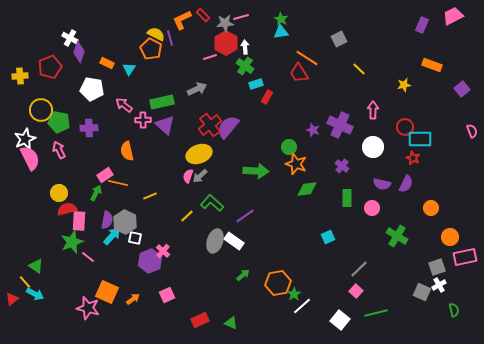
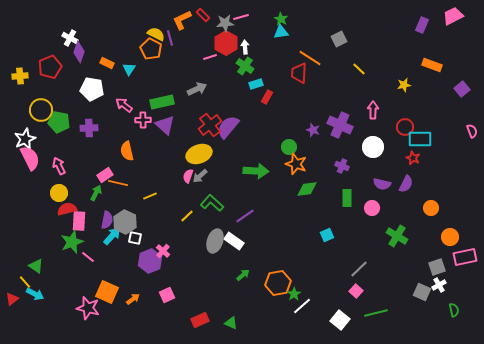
orange line at (307, 58): moved 3 px right
red trapezoid at (299, 73): rotated 35 degrees clockwise
pink arrow at (59, 150): moved 16 px down
purple cross at (342, 166): rotated 16 degrees counterclockwise
cyan square at (328, 237): moved 1 px left, 2 px up
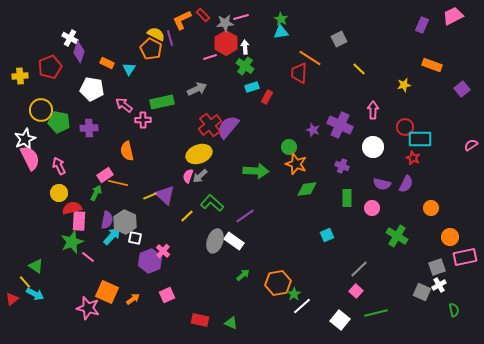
cyan rectangle at (256, 84): moved 4 px left, 3 px down
purple triangle at (165, 125): moved 70 px down
pink semicircle at (472, 131): moved 1 px left, 14 px down; rotated 104 degrees counterclockwise
red semicircle at (67, 209): moved 5 px right, 1 px up
red rectangle at (200, 320): rotated 36 degrees clockwise
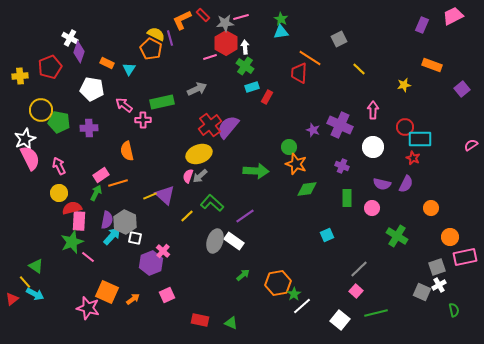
pink rectangle at (105, 175): moved 4 px left
orange line at (118, 183): rotated 30 degrees counterclockwise
purple hexagon at (150, 261): moved 1 px right, 2 px down
